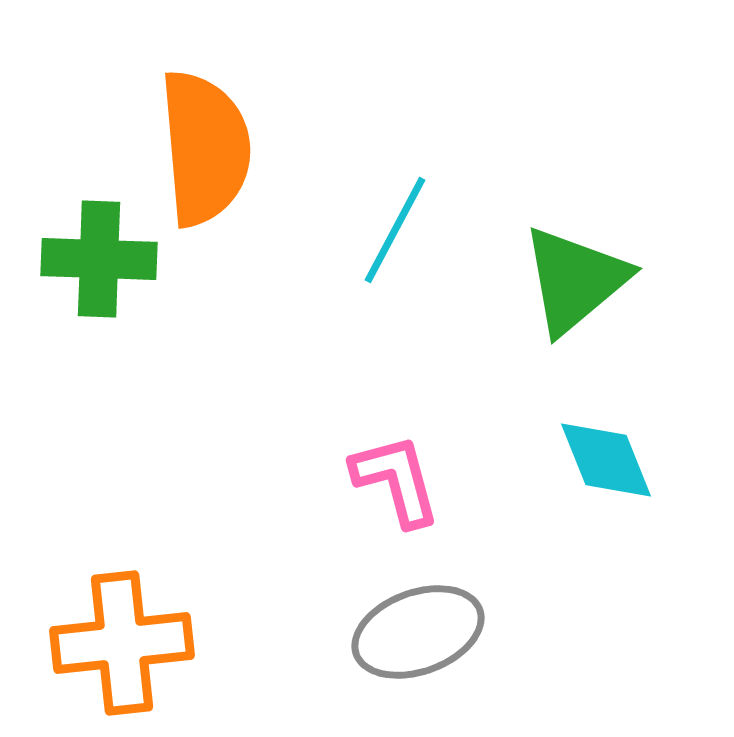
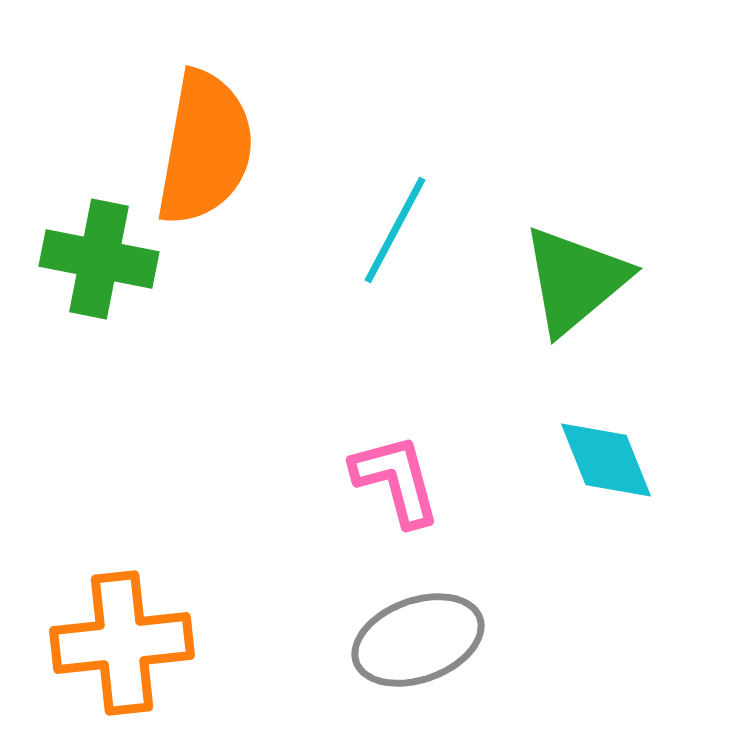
orange semicircle: rotated 15 degrees clockwise
green cross: rotated 9 degrees clockwise
gray ellipse: moved 8 px down
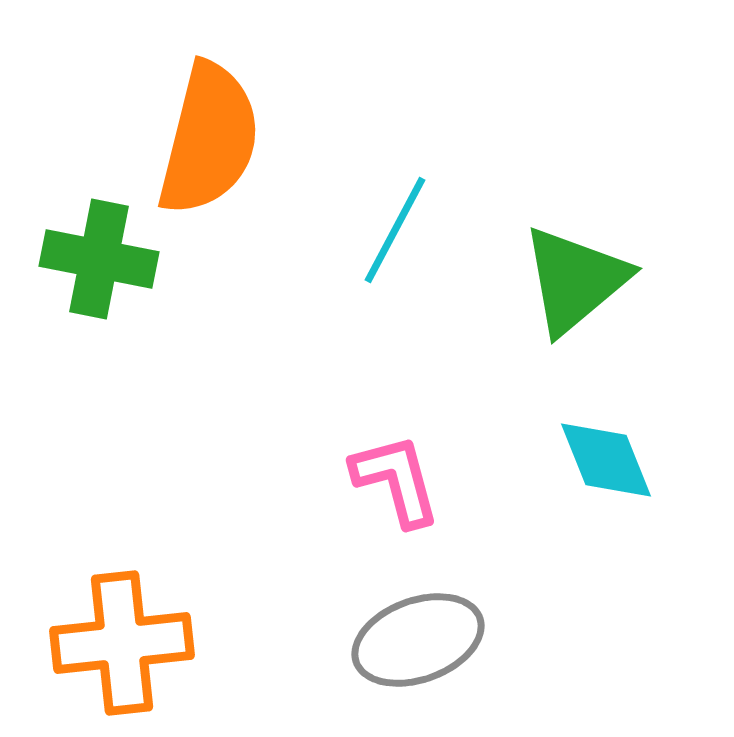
orange semicircle: moved 4 px right, 9 px up; rotated 4 degrees clockwise
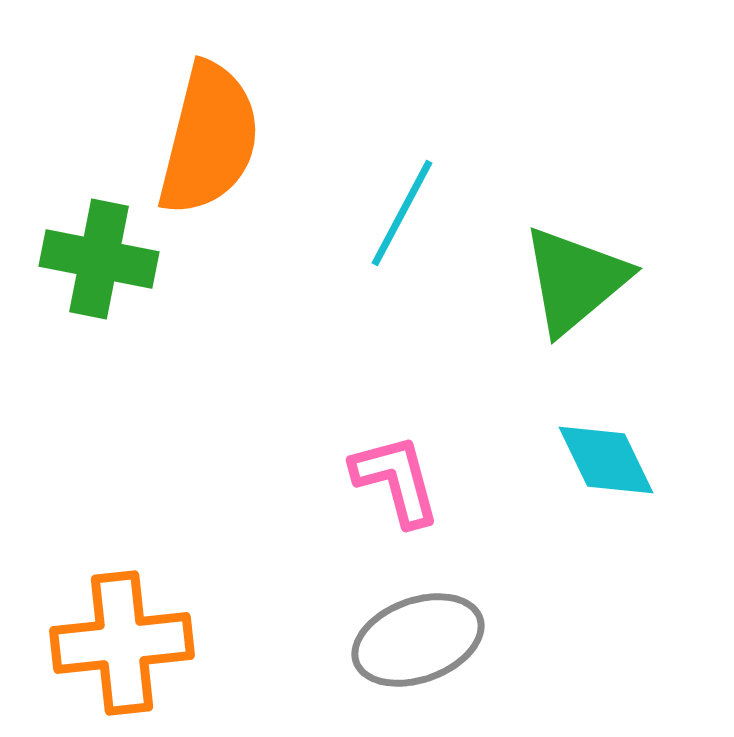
cyan line: moved 7 px right, 17 px up
cyan diamond: rotated 4 degrees counterclockwise
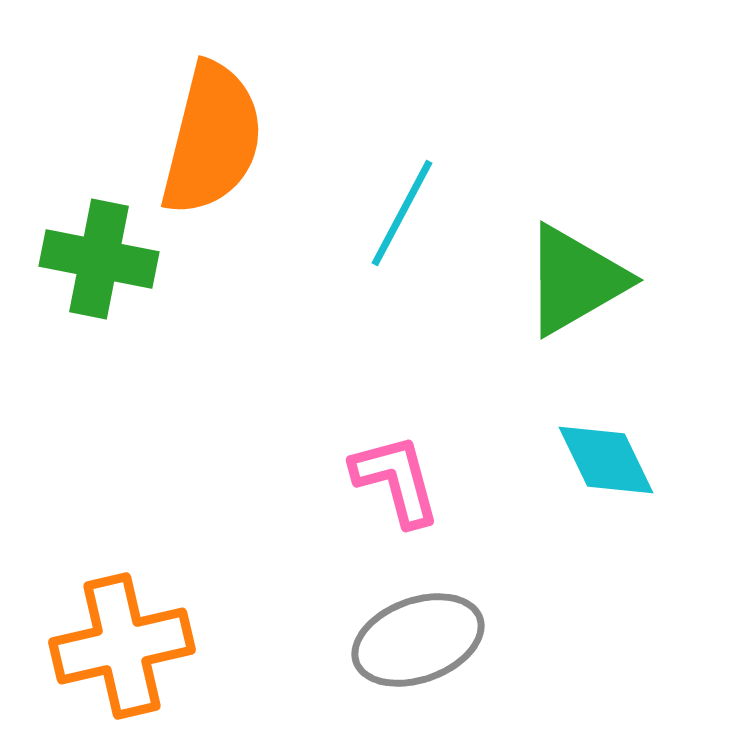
orange semicircle: moved 3 px right
green triangle: rotated 10 degrees clockwise
orange cross: moved 3 px down; rotated 7 degrees counterclockwise
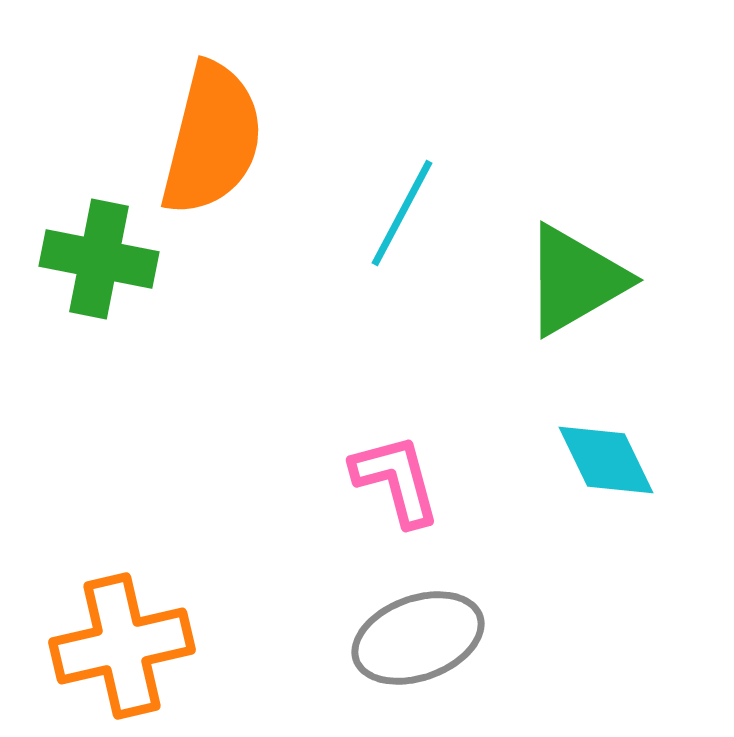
gray ellipse: moved 2 px up
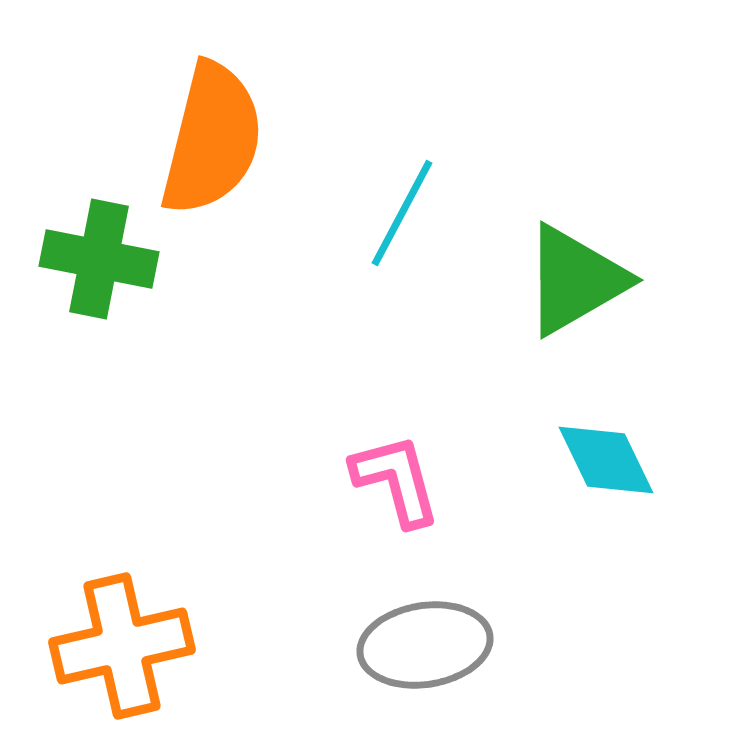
gray ellipse: moved 7 px right, 7 px down; rotated 11 degrees clockwise
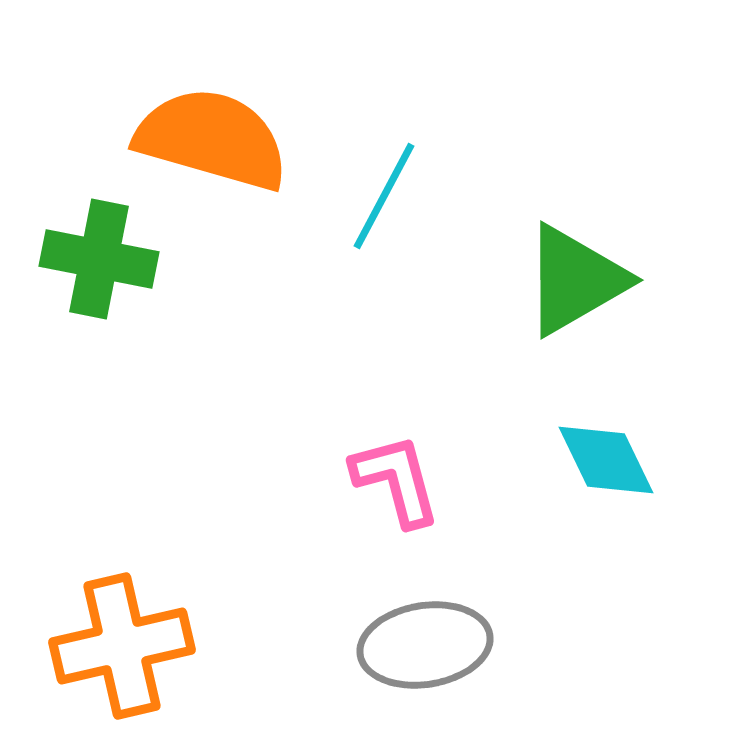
orange semicircle: rotated 88 degrees counterclockwise
cyan line: moved 18 px left, 17 px up
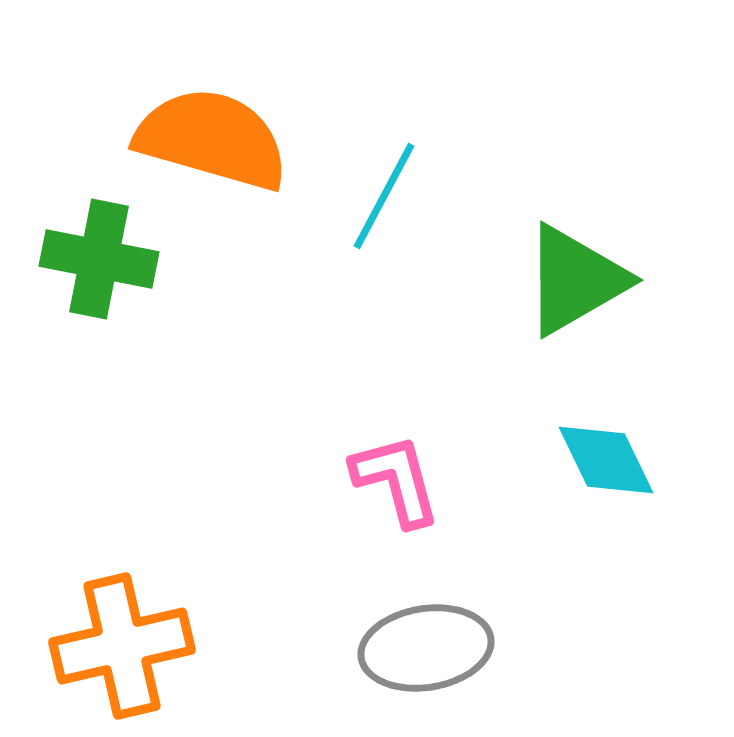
gray ellipse: moved 1 px right, 3 px down
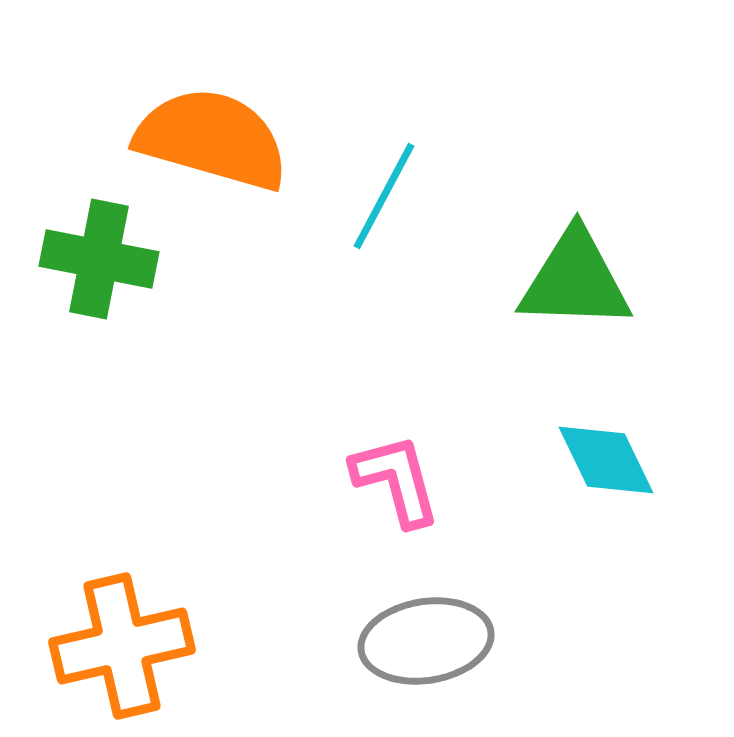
green triangle: rotated 32 degrees clockwise
gray ellipse: moved 7 px up
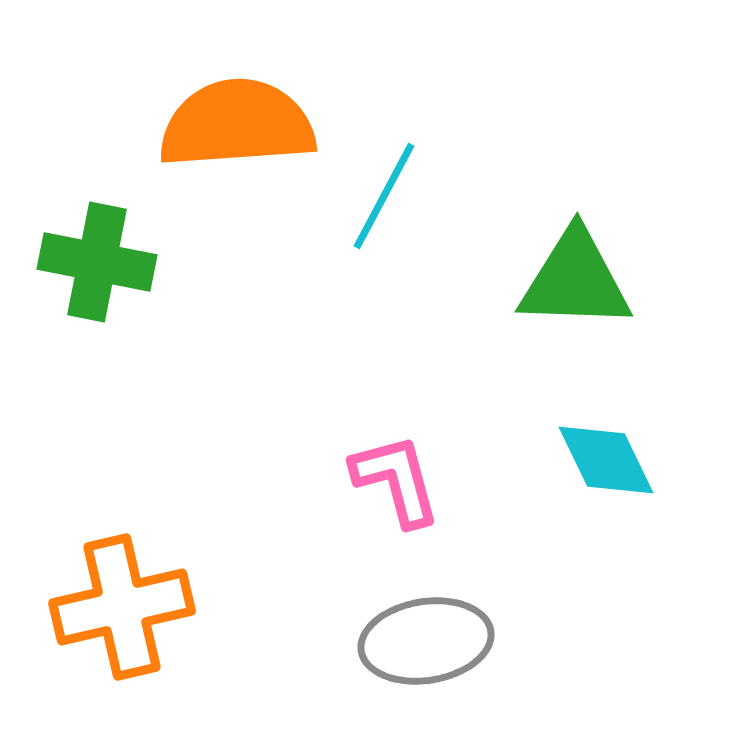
orange semicircle: moved 25 px right, 15 px up; rotated 20 degrees counterclockwise
green cross: moved 2 px left, 3 px down
orange cross: moved 39 px up
